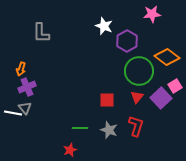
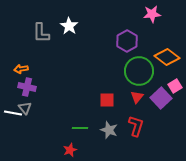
white star: moved 35 px left; rotated 12 degrees clockwise
orange arrow: rotated 64 degrees clockwise
purple cross: rotated 36 degrees clockwise
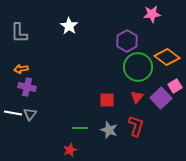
gray L-shape: moved 22 px left
green circle: moved 1 px left, 4 px up
gray triangle: moved 5 px right, 6 px down; rotated 16 degrees clockwise
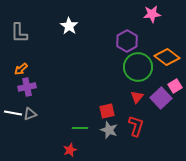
orange arrow: rotated 32 degrees counterclockwise
purple cross: rotated 24 degrees counterclockwise
red square: moved 11 px down; rotated 14 degrees counterclockwise
gray triangle: rotated 32 degrees clockwise
